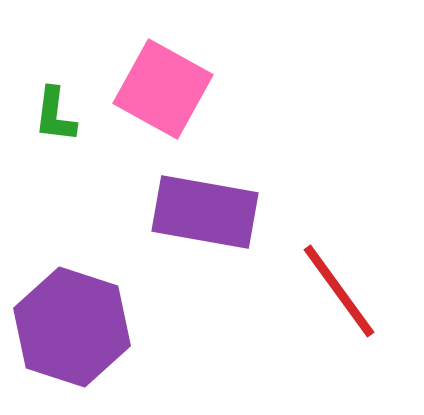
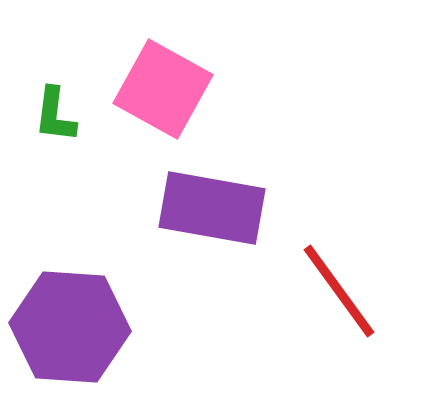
purple rectangle: moved 7 px right, 4 px up
purple hexagon: moved 2 px left; rotated 14 degrees counterclockwise
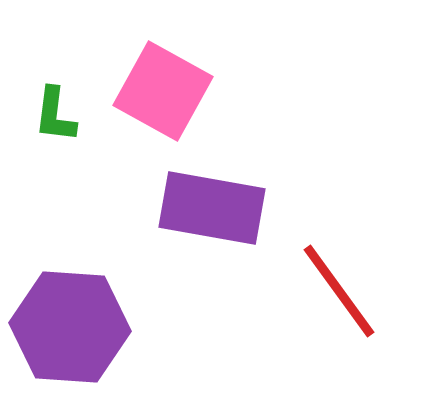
pink square: moved 2 px down
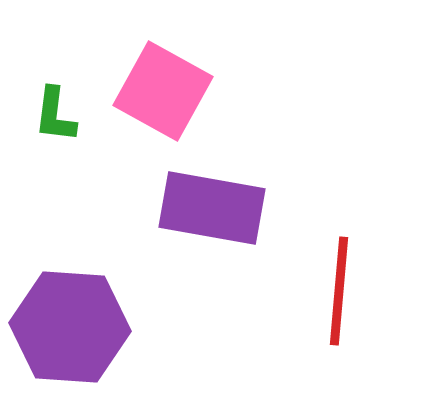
red line: rotated 41 degrees clockwise
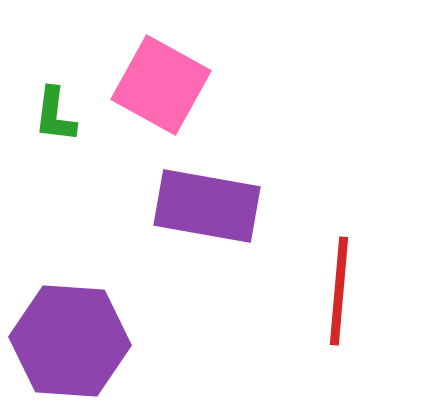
pink square: moved 2 px left, 6 px up
purple rectangle: moved 5 px left, 2 px up
purple hexagon: moved 14 px down
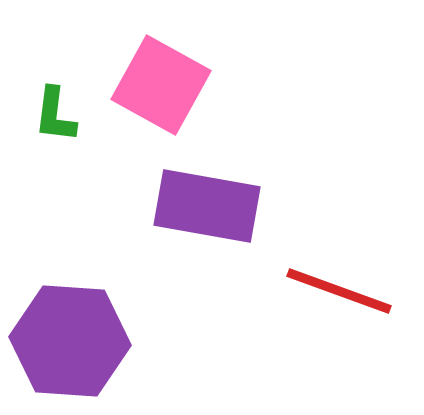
red line: rotated 75 degrees counterclockwise
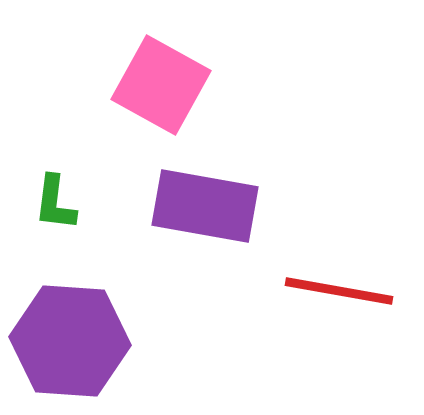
green L-shape: moved 88 px down
purple rectangle: moved 2 px left
red line: rotated 10 degrees counterclockwise
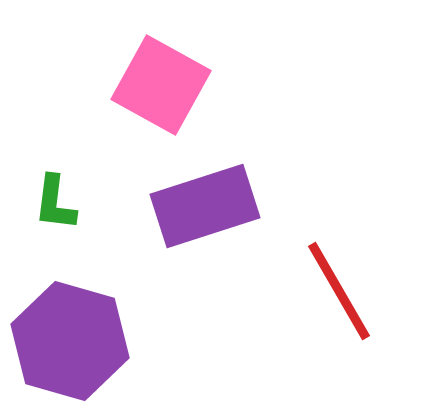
purple rectangle: rotated 28 degrees counterclockwise
red line: rotated 50 degrees clockwise
purple hexagon: rotated 12 degrees clockwise
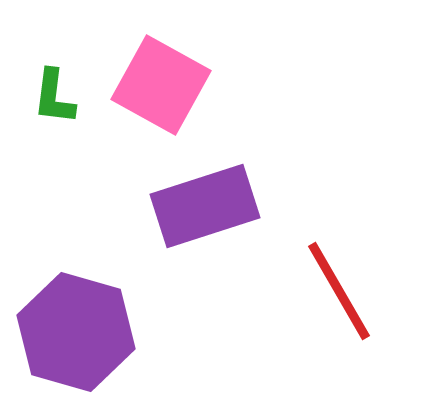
green L-shape: moved 1 px left, 106 px up
purple hexagon: moved 6 px right, 9 px up
